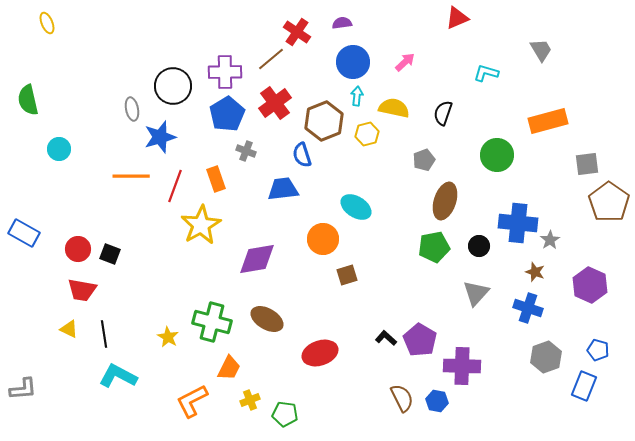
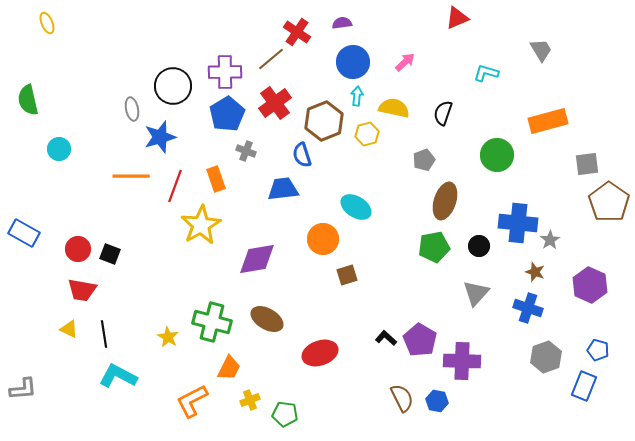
purple cross at (462, 366): moved 5 px up
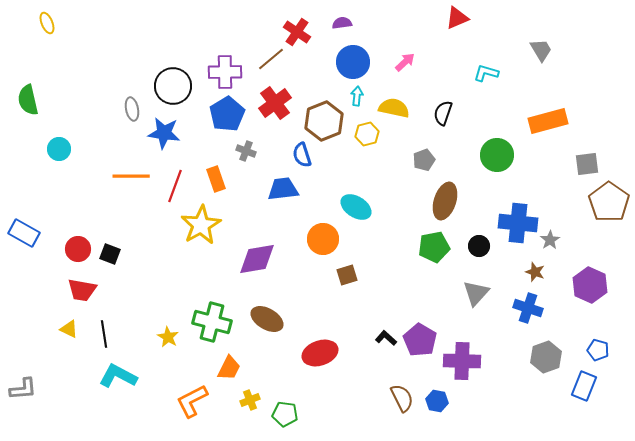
blue star at (160, 137): moved 4 px right, 4 px up; rotated 24 degrees clockwise
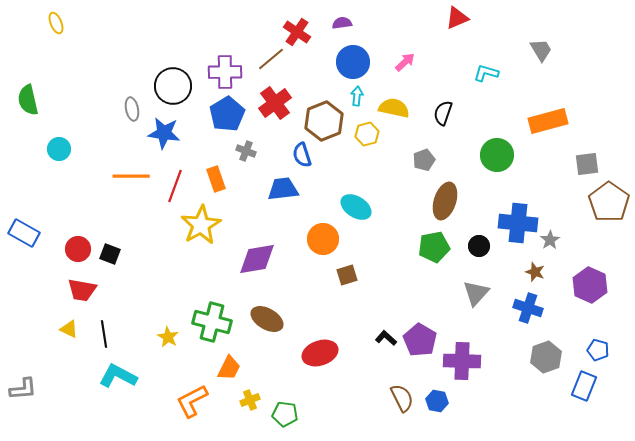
yellow ellipse at (47, 23): moved 9 px right
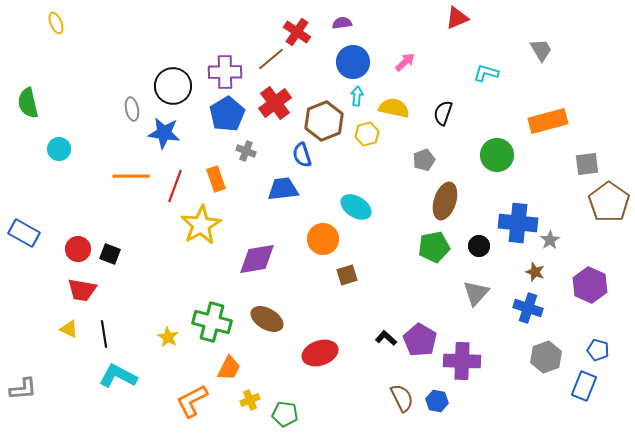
green semicircle at (28, 100): moved 3 px down
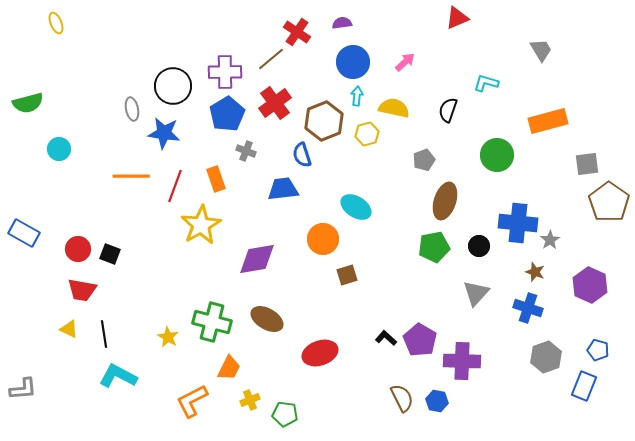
cyan L-shape at (486, 73): moved 10 px down
green semicircle at (28, 103): rotated 92 degrees counterclockwise
black semicircle at (443, 113): moved 5 px right, 3 px up
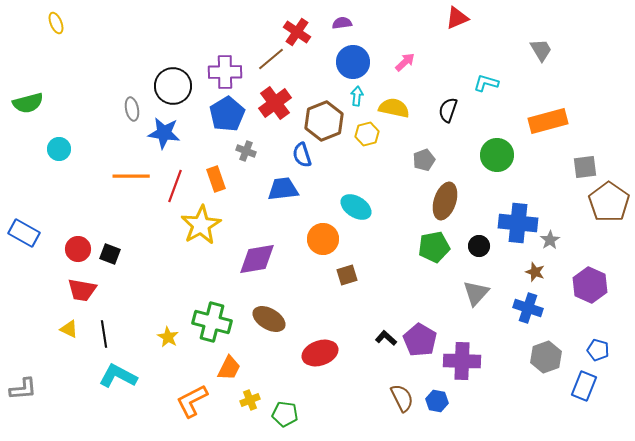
gray square at (587, 164): moved 2 px left, 3 px down
brown ellipse at (267, 319): moved 2 px right
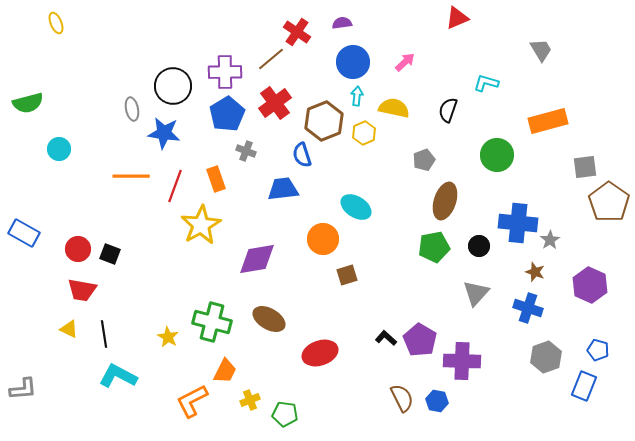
yellow hexagon at (367, 134): moved 3 px left, 1 px up; rotated 10 degrees counterclockwise
orange trapezoid at (229, 368): moved 4 px left, 3 px down
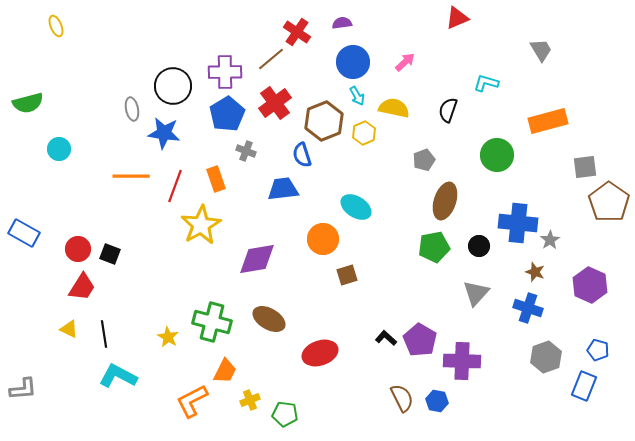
yellow ellipse at (56, 23): moved 3 px down
cyan arrow at (357, 96): rotated 144 degrees clockwise
red trapezoid at (82, 290): moved 3 px up; rotated 68 degrees counterclockwise
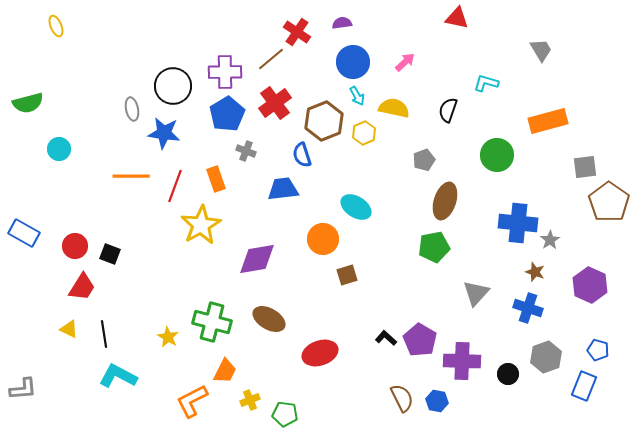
red triangle at (457, 18): rotated 35 degrees clockwise
black circle at (479, 246): moved 29 px right, 128 px down
red circle at (78, 249): moved 3 px left, 3 px up
